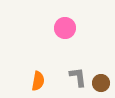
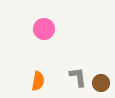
pink circle: moved 21 px left, 1 px down
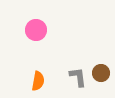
pink circle: moved 8 px left, 1 px down
brown circle: moved 10 px up
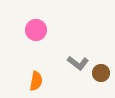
gray L-shape: moved 14 px up; rotated 135 degrees clockwise
orange semicircle: moved 2 px left
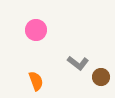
brown circle: moved 4 px down
orange semicircle: rotated 30 degrees counterclockwise
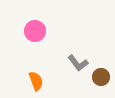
pink circle: moved 1 px left, 1 px down
gray L-shape: rotated 15 degrees clockwise
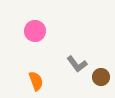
gray L-shape: moved 1 px left, 1 px down
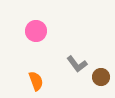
pink circle: moved 1 px right
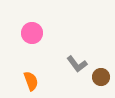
pink circle: moved 4 px left, 2 px down
orange semicircle: moved 5 px left
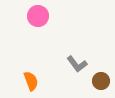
pink circle: moved 6 px right, 17 px up
brown circle: moved 4 px down
